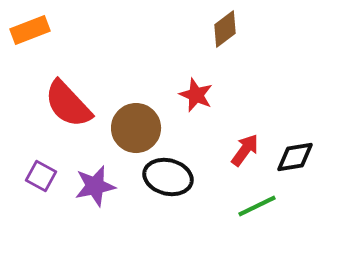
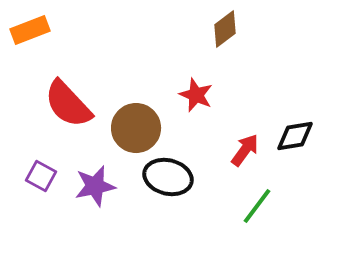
black diamond: moved 21 px up
green line: rotated 27 degrees counterclockwise
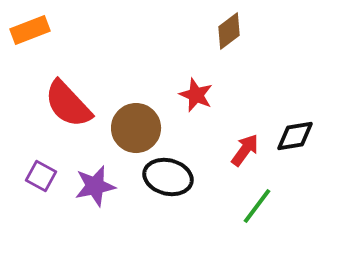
brown diamond: moved 4 px right, 2 px down
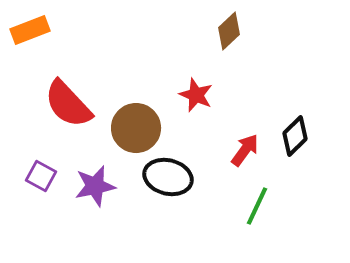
brown diamond: rotated 6 degrees counterclockwise
black diamond: rotated 36 degrees counterclockwise
green line: rotated 12 degrees counterclockwise
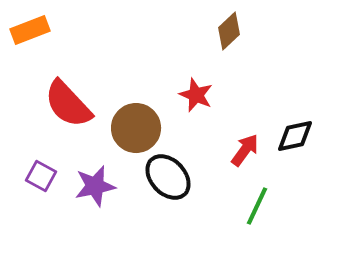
black diamond: rotated 33 degrees clockwise
black ellipse: rotated 33 degrees clockwise
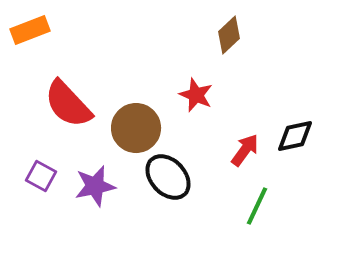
brown diamond: moved 4 px down
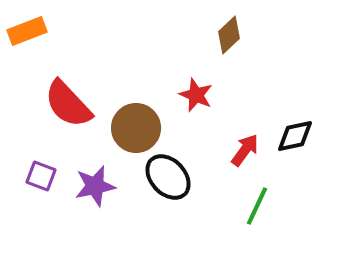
orange rectangle: moved 3 px left, 1 px down
purple square: rotated 8 degrees counterclockwise
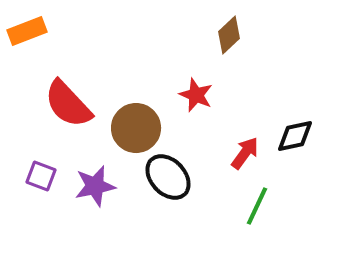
red arrow: moved 3 px down
